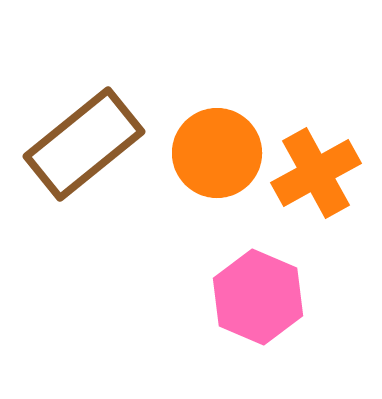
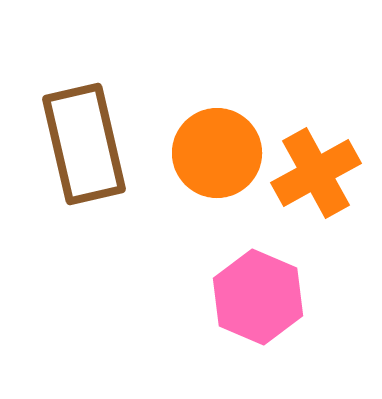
brown rectangle: rotated 64 degrees counterclockwise
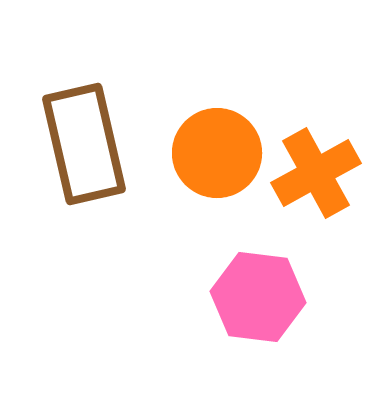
pink hexagon: rotated 16 degrees counterclockwise
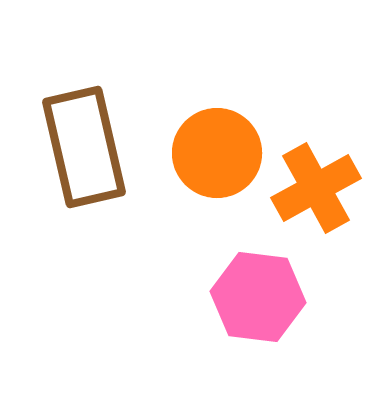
brown rectangle: moved 3 px down
orange cross: moved 15 px down
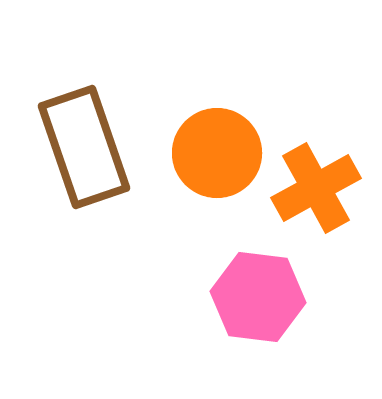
brown rectangle: rotated 6 degrees counterclockwise
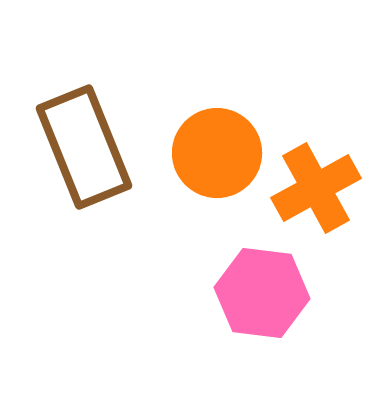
brown rectangle: rotated 3 degrees counterclockwise
pink hexagon: moved 4 px right, 4 px up
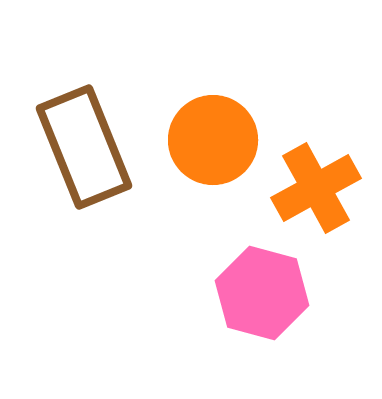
orange circle: moved 4 px left, 13 px up
pink hexagon: rotated 8 degrees clockwise
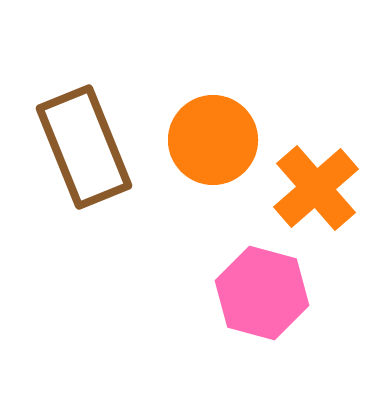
orange cross: rotated 12 degrees counterclockwise
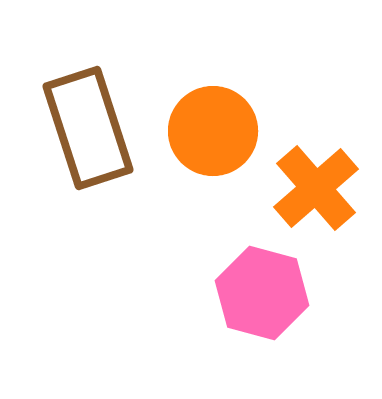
orange circle: moved 9 px up
brown rectangle: moved 4 px right, 19 px up; rotated 4 degrees clockwise
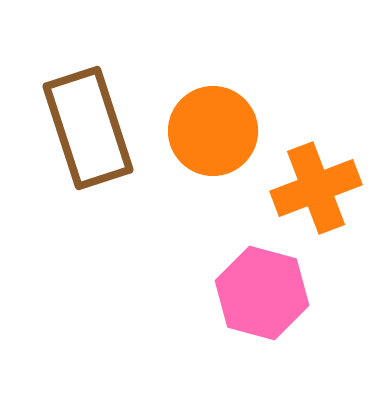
orange cross: rotated 20 degrees clockwise
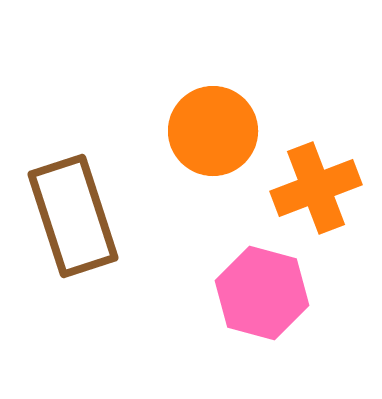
brown rectangle: moved 15 px left, 88 px down
